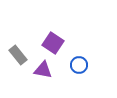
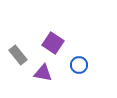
purple triangle: moved 3 px down
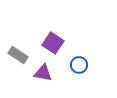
gray rectangle: rotated 18 degrees counterclockwise
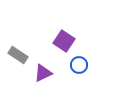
purple square: moved 11 px right, 2 px up
purple triangle: rotated 36 degrees counterclockwise
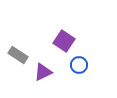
purple triangle: moved 1 px up
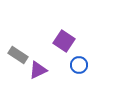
purple triangle: moved 5 px left, 2 px up
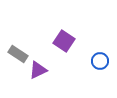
gray rectangle: moved 1 px up
blue circle: moved 21 px right, 4 px up
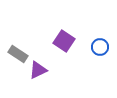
blue circle: moved 14 px up
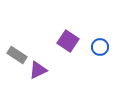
purple square: moved 4 px right
gray rectangle: moved 1 px left, 1 px down
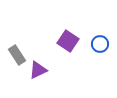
blue circle: moved 3 px up
gray rectangle: rotated 24 degrees clockwise
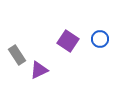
blue circle: moved 5 px up
purple triangle: moved 1 px right
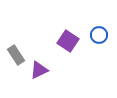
blue circle: moved 1 px left, 4 px up
gray rectangle: moved 1 px left
